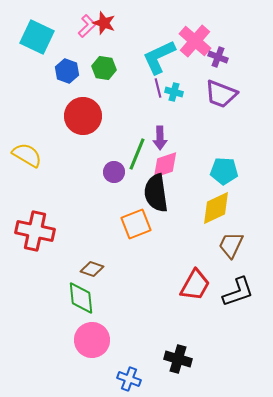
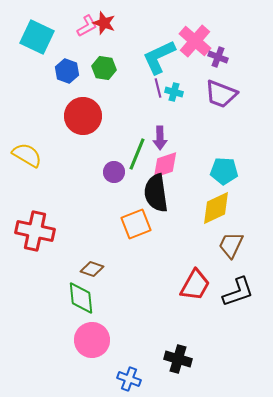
pink L-shape: rotated 15 degrees clockwise
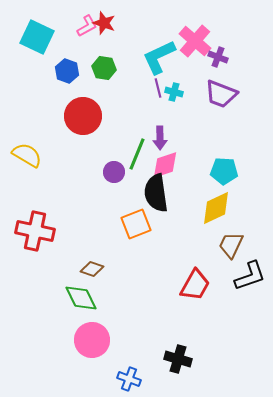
black L-shape: moved 12 px right, 16 px up
green diamond: rotated 20 degrees counterclockwise
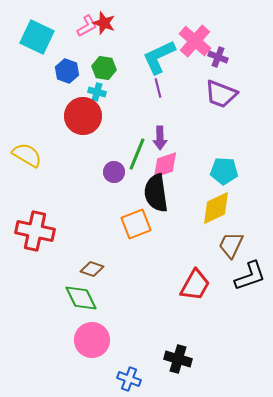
cyan cross: moved 77 px left
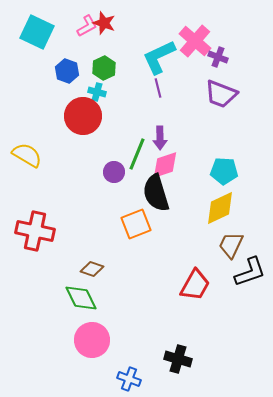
cyan square: moved 5 px up
green hexagon: rotated 25 degrees clockwise
black semicircle: rotated 9 degrees counterclockwise
yellow diamond: moved 4 px right
black L-shape: moved 4 px up
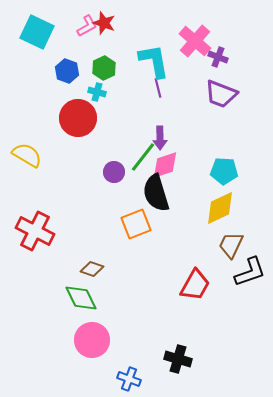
cyan L-shape: moved 5 px left, 4 px down; rotated 105 degrees clockwise
red circle: moved 5 px left, 2 px down
green line: moved 6 px right, 3 px down; rotated 16 degrees clockwise
red cross: rotated 15 degrees clockwise
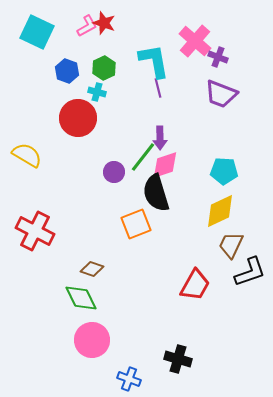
yellow diamond: moved 3 px down
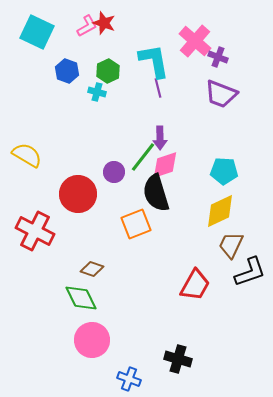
green hexagon: moved 4 px right, 3 px down
red circle: moved 76 px down
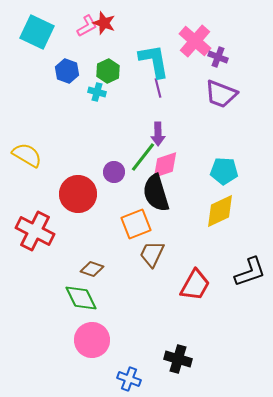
purple arrow: moved 2 px left, 4 px up
brown trapezoid: moved 79 px left, 9 px down
